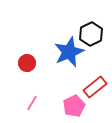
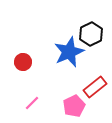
red circle: moved 4 px left, 1 px up
pink line: rotated 14 degrees clockwise
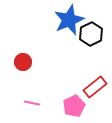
blue star: moved 32 px up
pink line: rotated 56 degrees clockwise
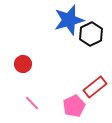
blue star: rotated 8 degrees clockwise
red circle: moved 2 px down
pink line: rotated 35 degrees clockwise
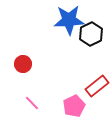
blue star: rotated 12 degrees clockwise
red rectangle: moved 2 px right, 1 px up
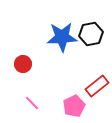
blue star: moved 7 px left, 17 px down
black hexagon: rotated 15 degrees clockwise
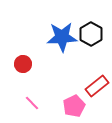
black hexagon: rotated 20 degrees counterclockwise
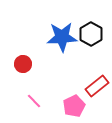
pink line: moved 2 px right, 2 px up
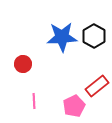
black hexagon: moved 3 px right, 2 px down
pink line: rotated 42 degrees clockwise
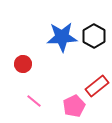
pink line: rotated 49 degrees counterclockwise
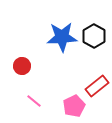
red circle: moved 1 px left, 2 px down
